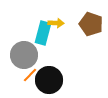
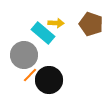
cyan rectangle: rotated 65 degrees counterclockwise
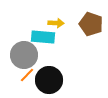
cyan rectangle: moved 4 px down; rotated 35 degrees counterclockwise
orange line: moved 3 px left
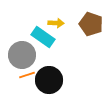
cyan rectangle: rotated 30 degrees clockwise
gray circle: moved 2 px left
orange line: rotated 28 degrees clockwise
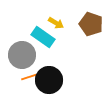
yellow arrow: rotated 28 degrees clockwise
orange line: moved 2 px right, 2 px down
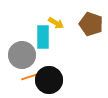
cyan rectangle: rotated 55 degrees clockwise
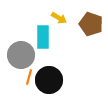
yellow arrow: moved 3 px right, 5 px up
gray circle: moved 1 px left
orange line: rotated 56 degrees counterclockwise
